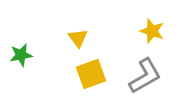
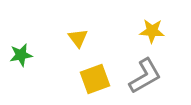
yellow star: rotated 15 degrees counterclockwise
yellow square: moved 4 px right, 5 px down
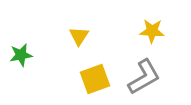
yellow triangle: moved 1 px right, 2 px up; rotated 10 degrees clockwise
gray L-shape: moved 1 px left, 1 px down
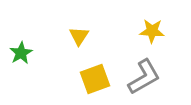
green star: moved 2 px up; rotated 20 degrees counterclockwise
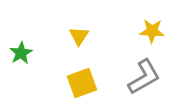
yellow square: moved 13 px left, 4 px down
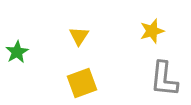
yellow star: rotated 20 degrees counterclockwise
green star: moved 4 px left, 1 px up
gray L-shape: moved 20 px right, 2 px down; rotated 126 degrees clockwise
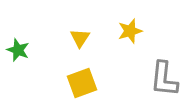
yellow star: moved 22 px left
yellow triangle: moved 1 px right, 2 px down
green star: moved 1 px right, 2 px up; rotated 20 degrees counterclockwise
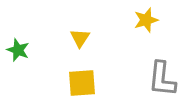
yellow star: moved 16 px right, 11 px up
gray L-shape: moved 2 px left
yellow square: rotated 16 degrees clockwise
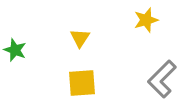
green star: moved 3 px left
gray L-shape: rotated 39 degrees clockwise
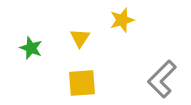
yellow star: moved 24 px left
green star: moved 16 px right, 2 px up
